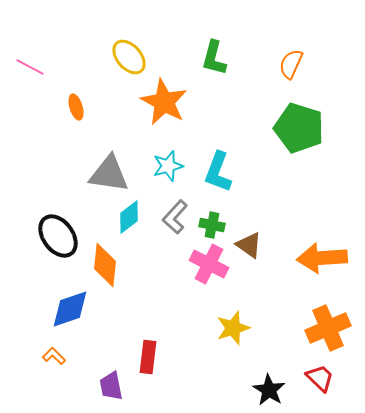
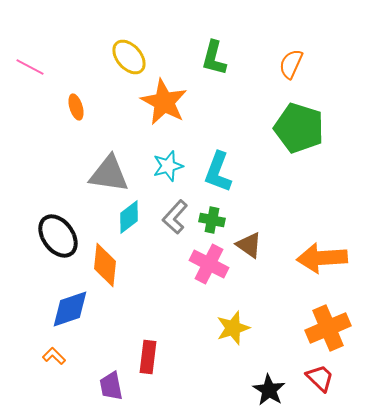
green cross: moved 5 px up
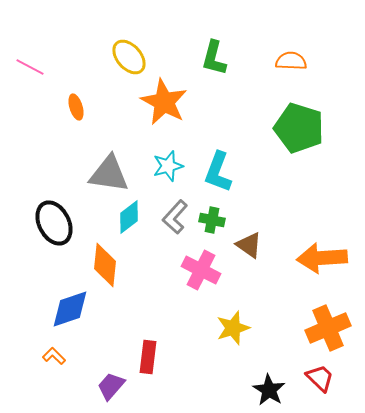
orange semicircle: moved 3 px up; rotated 68 degrees clockwise
black ellipse: moved 4 px left, 13 px up; rotated 9 degrees clockwise
pink cross: moved 8 px left, 6 px down
purple trapezoid: rotated 52 degrees clockwise
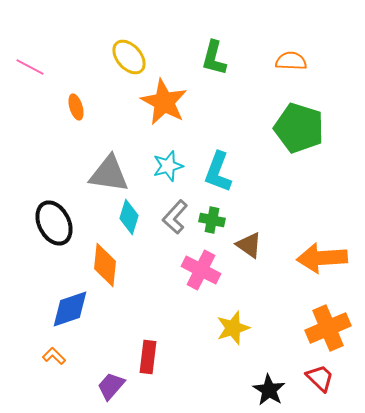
cyan diamond: rotated 36 degrees counterclockwise
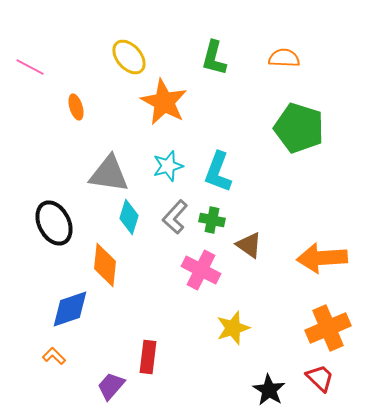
orange semicircle: moved 7 px left, 3 px up
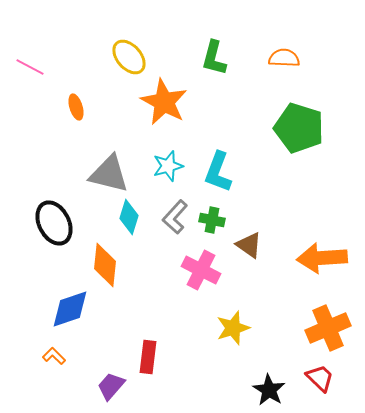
gray triangle: rotated 6 degrees clockwise
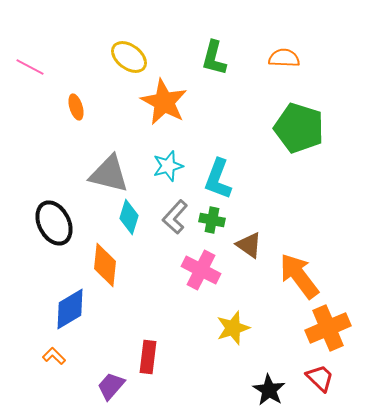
yellow ellipse: rotated 12 degrees counterclockwise
cyan L-shape: moved 7 px down
orange arrow: moved 23 px left, 18 px down; rotated 57 degrees clockwise
blue diamond: rotated 12 degrees counterclockwise
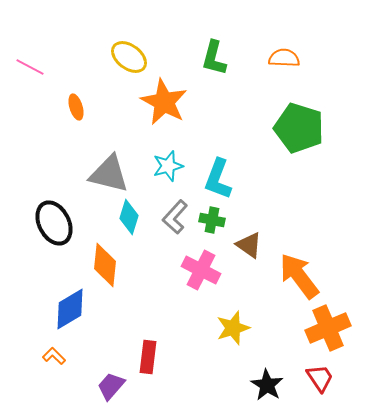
red trapezoid: rotated 12 degrees clockwise
black star: moved 2 px left, 5 px up
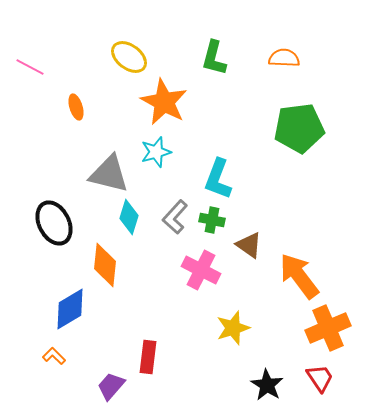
green pentagon: rotated 24 degrees counterclockwise
cyan star: moved 12 px left, 14 px up
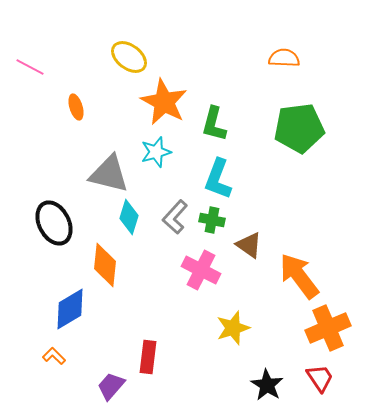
green L-shape: moved 66 px down
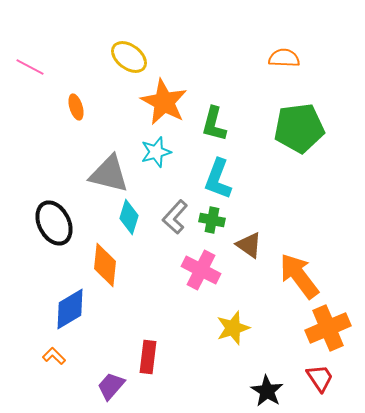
black star: moved 6 px down
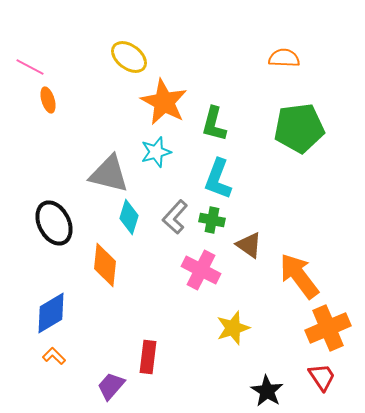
orange ellipse: moved 28 px left, 7 px up
blue diamond: moved 19 px left, 4 px down
red trapezoid: moved 2 px right, 1 px up
